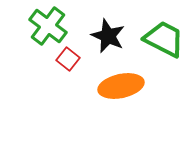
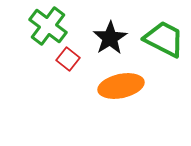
black star: moved 2 px right, 2 px down; rotated 16 degrees clockwise
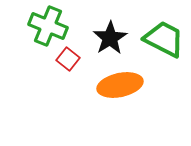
green cross: rotated 15 degrees counterclockwise
orange ellipse: moved 1 px left, 1 px up
